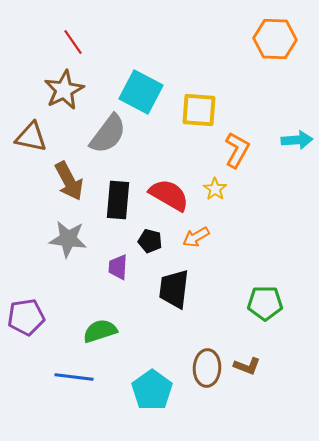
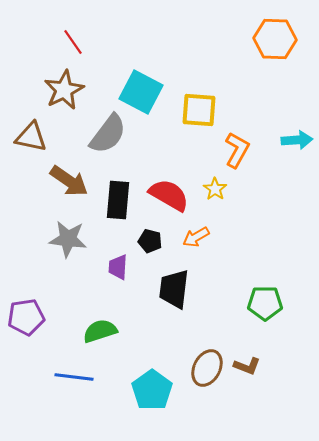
brown arrow: rotated 27 degrees counterclockwise
brown ellipse: rotated 24 degrees clockwise
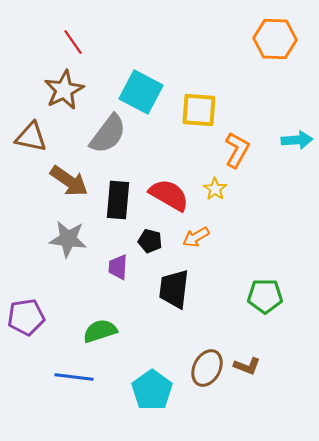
green pentagon: moved 7 px up
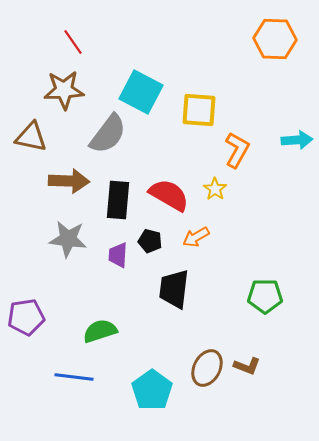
brown star: rotated 24 degrees clockwise
brown arrow: rotated 33 degrees counterclockwise
purple trapezoid: moved 12 px up
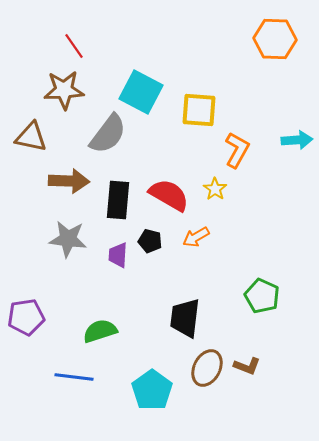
red line: moved 1 px right, 4 px down
black trapezoid: moved 11 px right, 29 px down
green pentagon: moved 3 px left; rotated 24 degrees clockwise
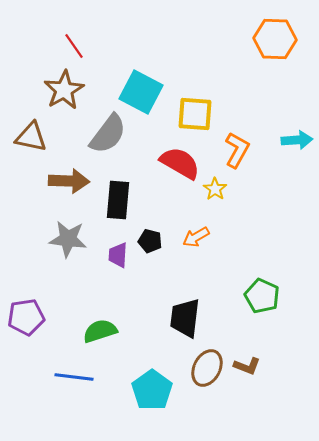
brown star: rotated 27 degrees counterclockwise
yellow square: moved 4 px left, 4 px down
red semicircle: moved 11 px right, 32 px up
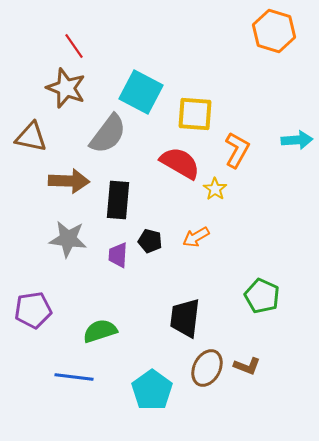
orange hexagon: moved 1 px left, 8 px up; rotated 15 degrees clockwise
brown star: moved 2 px right, 2 px up; rotated 21 degrees counterclockwise
purple pentagon: moved 7 px right, 7 px up
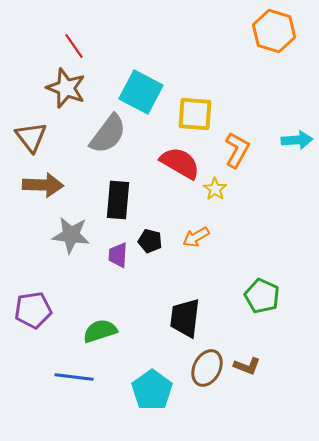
brown triangle: rotated 40 degrees clockwise
brown arrow: moved 26 px left, 4 px down
gray star: moved 3 px right, 4 px up
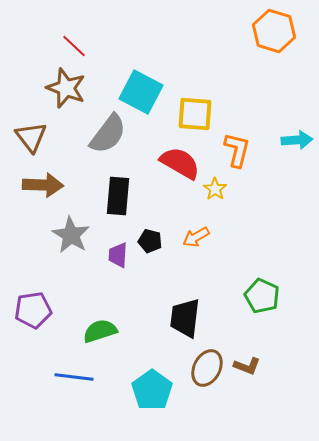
red line: rotated 12 degrees counterclockwise
orange L-shape: rotated 15 degrees counterclockwise
black rectangle: moved 4 px up
gray star: rotated 24 degrees clockwise
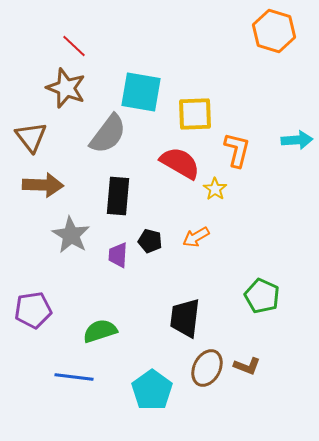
cyan square: rotated 18 degrees counterclockwise
yellow square: rotated 6 degrees counterclockwise
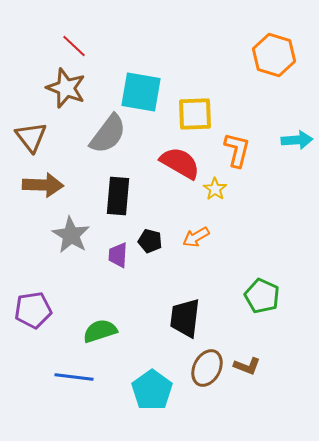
orange hexagon: moved 24 px down
